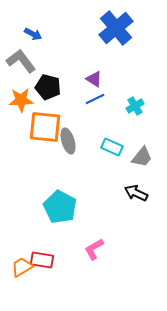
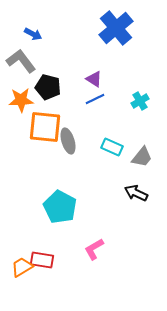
cyan cross: moved 5 px right, 5 px up
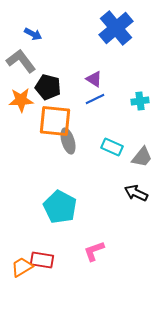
cyan cross: rotated 24 degrees clockwise
orange square: moved 10 px right, 6 px up
pink L-shape: moved 2 px down; rotated 10 degrees clockwise
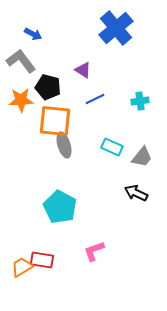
purple triangle: moved 11 px left, 9 px up
gray ellipse: moved 4 px left, 4 px down
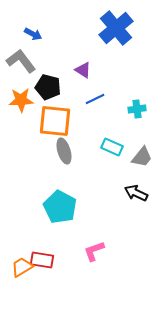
cyan cross: moved 3 px left, 8 px down
gray ellipse: moved 6 px down
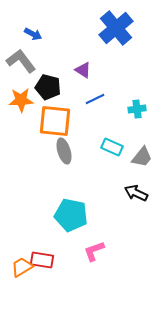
cyan pentagon: moved 11 px right, 8 px down; rotated 16 degrees counterclockwise
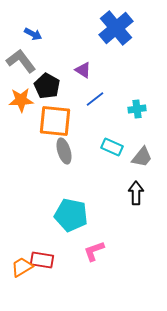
black pentagon: moved 1 px left, 1 px up; rotated 15 degrees clockwise
blue line: rotated 12 degrees counterclockwise
black arrow: rotated 65 degrees clockwise
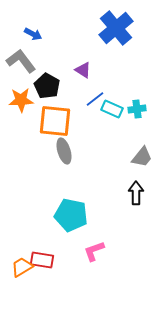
cyan rectangle: moved 38 px up
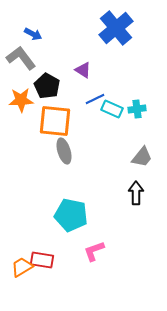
gray L-shape: moved 3 px up
blue line: rotated 12 degrees clockwise
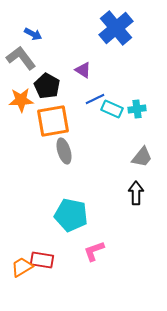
orange square: moved 2 px left; rotated 16 degrees counterclockwise
